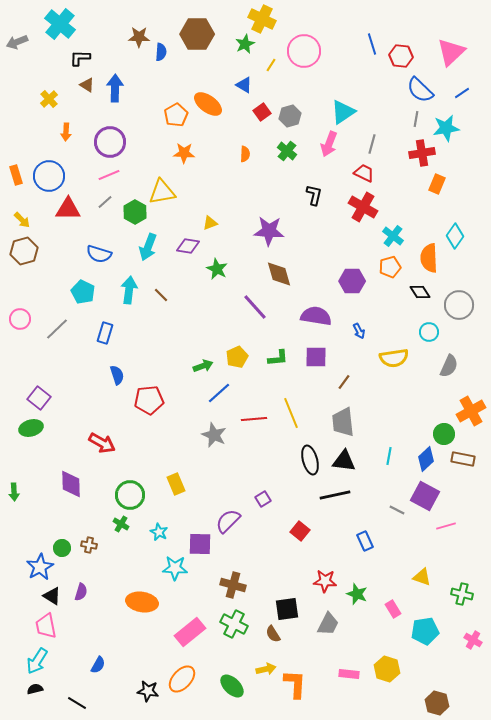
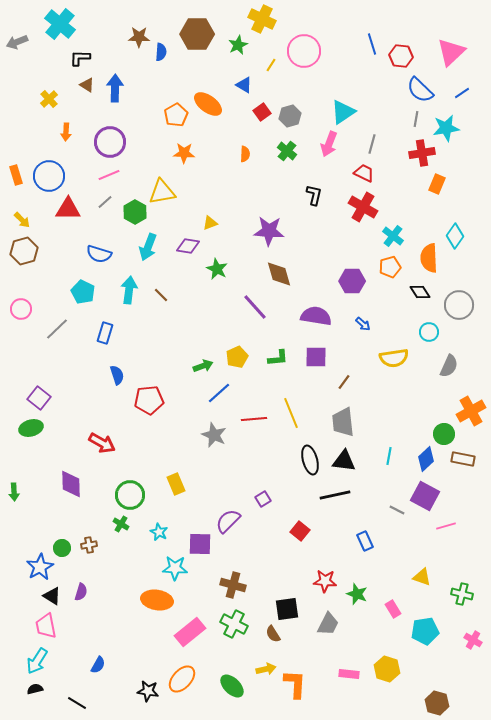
green star at (245, 44): moved 7 px left, 1 px down
pink circle at (20, 319): moved 1 px right, 10 px up
blue arrow at (359, 331): moved 4 px right, 7 px up; rotated 21 degrees counterclockwise
brown cross at (89, 545): rotated 21 degrees counterclockwise
orange ellipse at (142, 602): moved 15 px right, 2 px up
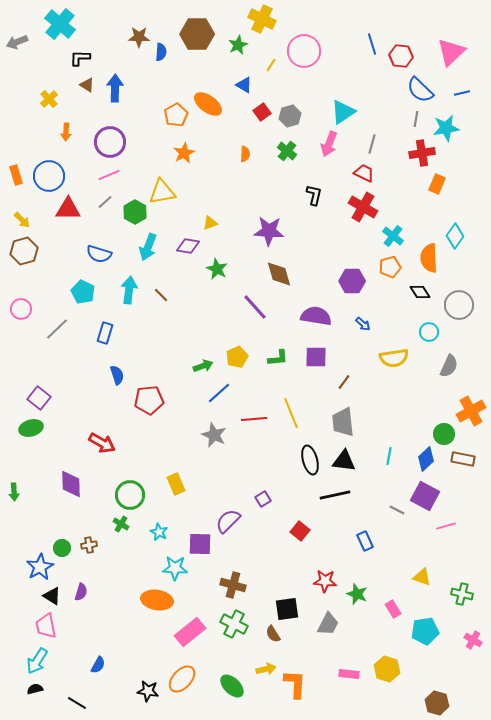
blue line at (462, 93): rotated 21 degrees clockwise
orange star at (184, 153): rotated 30 degrees counterclockwise
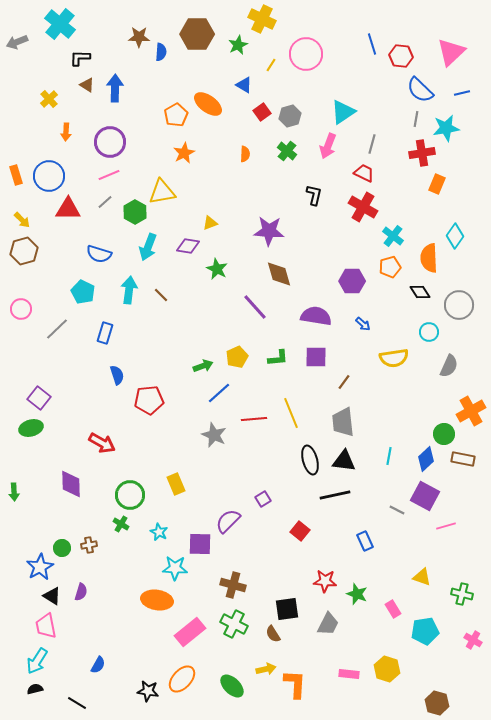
pink circle at (304, 51): moved 2 px right, 3 px down
pink arrow at (329, 144): moved 1 px left, 2 px down
